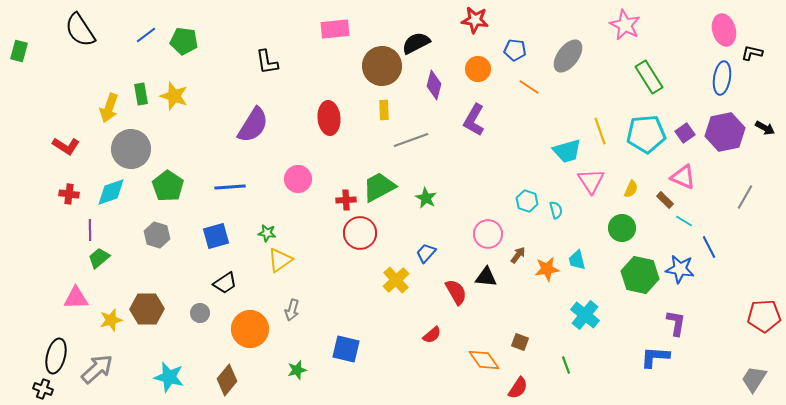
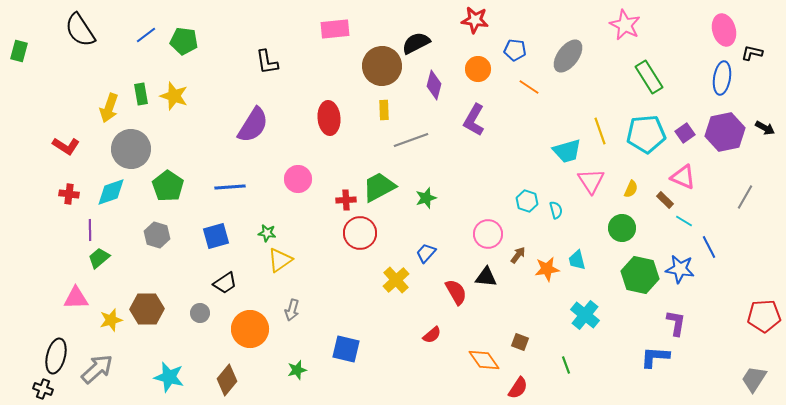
green star at (426, 198): rotated 25 degrees clockwise
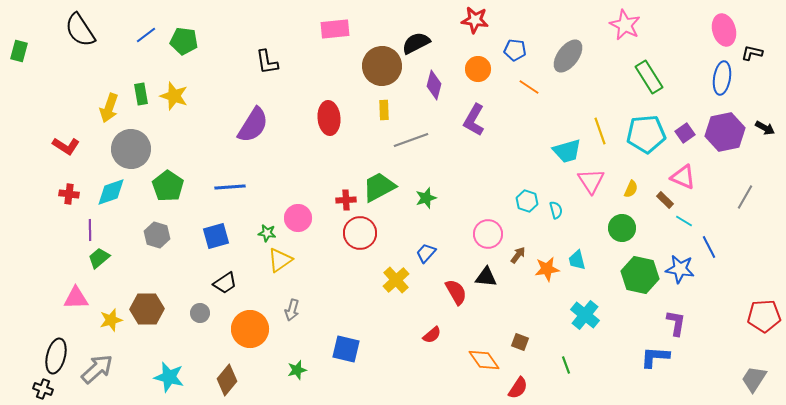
pink circle at (298, 179): moved 39 px down
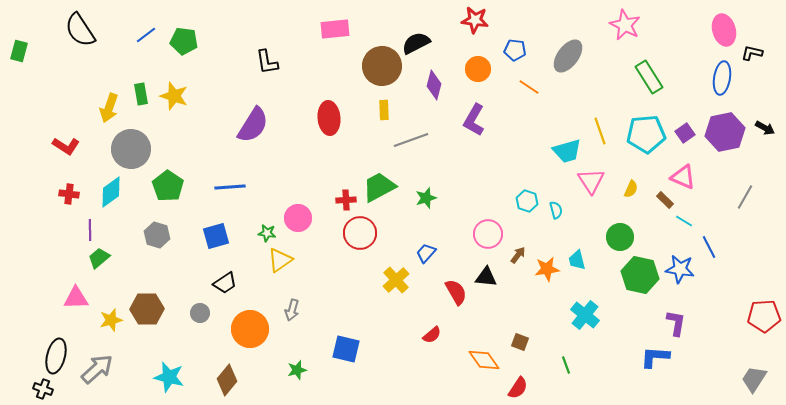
cyan diamond at (111, 192): rotated 16 degrees counterclockwise
green circle at (622, 228): moved 2 px left, 9 px down
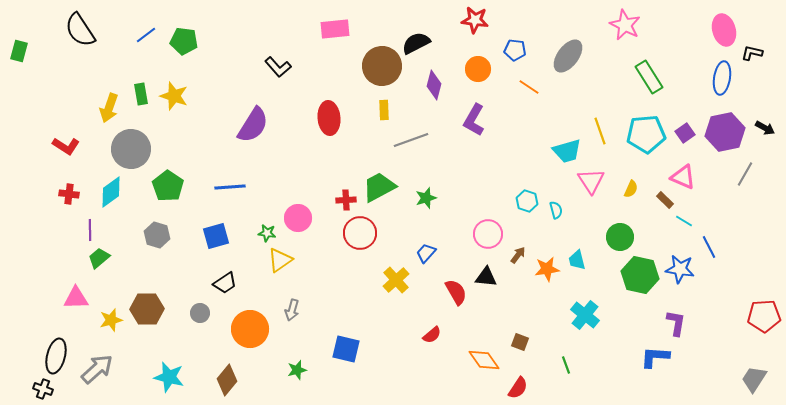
black L-shape at (267, 62): moved 11 px right, 5 px down; rotated 32 degrees counterclockwise
gray line at (745, 197): moved 23 px up
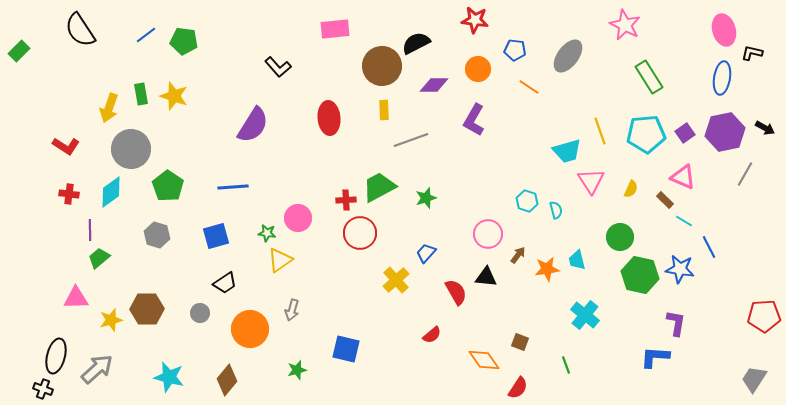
green rectangle at (19, 51): rotated 30 degrees clockwise
purple diamond at (434, 85): rotated 76 degrees clockwise
blue line at (230, 187): moved 3 px right
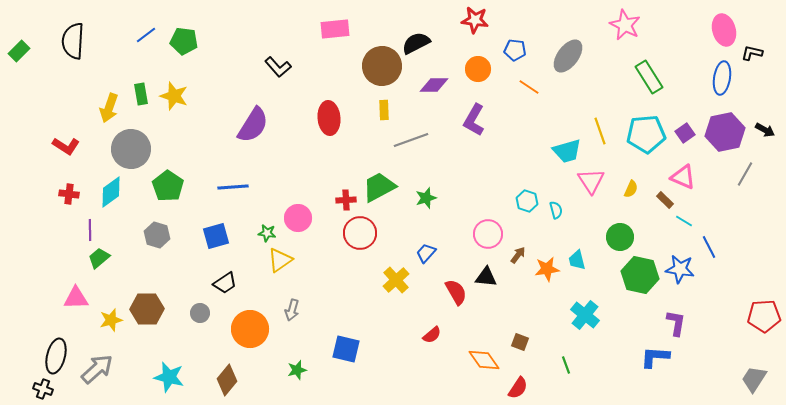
black semicircle at (80, 30): moved 7 px left, 11 px down; rotated 36 degrees clockwise
black arrow at (765, 128): moved 2 px down
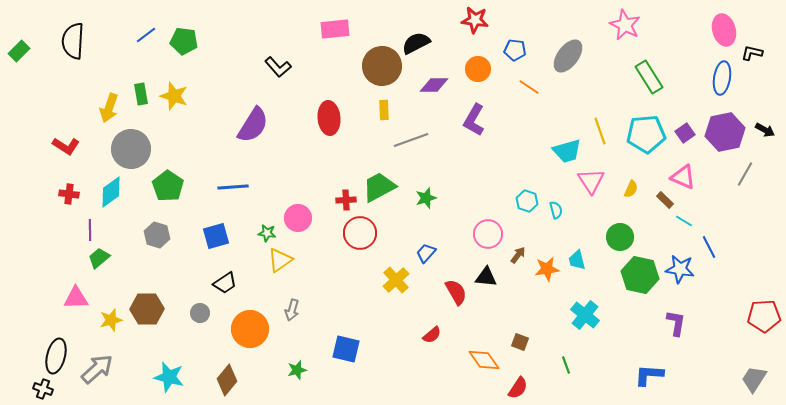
blue L-shape at (655, 357): moved 6 px left, 18 px down
